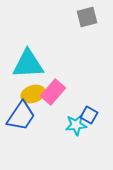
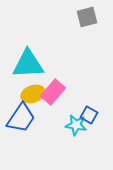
blue trapezoid: moved 2 px down
cyan star: rotated 15 degrees clockwise
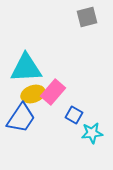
cyan triangle: moved 2 px left, 4 px down
blue square: moved 15 px left
cyan star: moved 16 px right, 8 px down; rotated 15 degrees counterclockwise
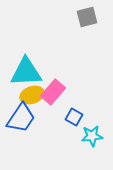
cyan triangle: moved 4 px down
yellow ellipse: moved 1 px left, 1 px down
blue square: moved 2 px down
cyan star: moved 3 px down
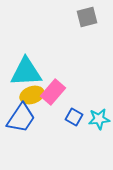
cyan star: moved 7 px right, 17 px up
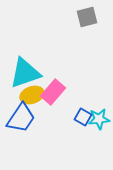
cyan triangle: moved 1 px left, 1 px down; rotated 16 degrees counterclockwise
blue square: moved 9 px right
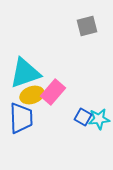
gray square: moved 9 px down
blue trapezoid: rotated 36 degrees counterclockwise
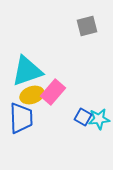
cyan triangle: moved 2 px right, 2 px up
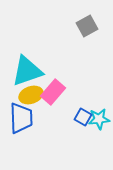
gray square: rotated 15 degrees counterclockwise
yellow ellipse: moved 1 px left
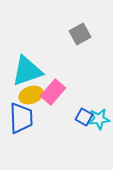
gray square: moved 7 px left, 8 px down
blue square: moved 1 px right
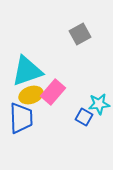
cyan star: moved 15 px up
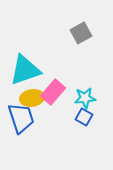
gray square: moved 1 px right, 1 px up
cyan triangle: moved 2 px left, 1 px up
yellow ellipse: moved 1 px right, 3 px down; rotated 10 degrees clockwise
cyan star: moved 14 px left, 6 px up
blue trapezoid: rotated 16 degrees counterclockwise
